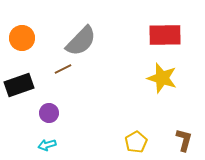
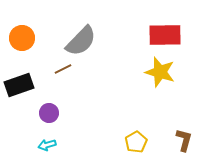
yellow star: moved 2 px left, 6 px up
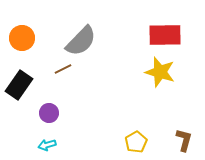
black rectangle: rotated 36 degrees counterclockwise
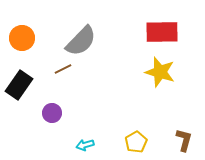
red rectangle: moved 3 px left, 3 px up
purple circle: moved 3 px right
cyan arrow: moved 38 px right
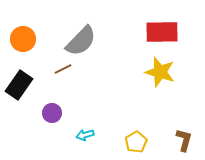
orange circle: moved 1 px right, 1 px down
cyan arrow: moved 10 px up
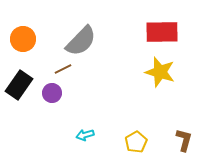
purple circle: moved 20 px up
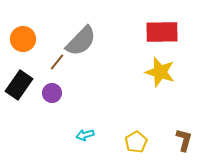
brown line: moved 6 px left, 7 px up; rotated 24 degrees counterclockwise
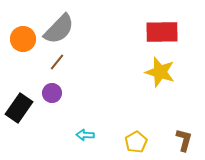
gray semicircle: moved 22 px left, 12 px up
black rectangle: moved 23 px down
cyan arrow: rotated 18 degrees clockwise
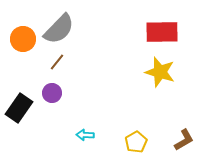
brown L-shape: rotated 45 degrees clockwise
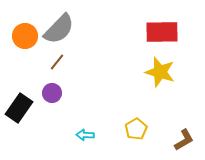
orange circle: moved 2 px right, 3 px up
yellow pentagon: moved 13 px up
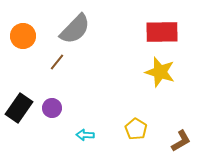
gray semicircle: moved 16 px right
orange circle: moved 2 px left
purple circle: moved 15 px down
yellow pentagon: rotated 10 degrees counterclockwise
brown L-shape: moved 3 px left, 1 px down
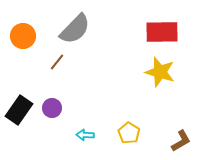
black rectangle: moved 2 px down
yellow pentagon: moved 7 px left, 4 px down
